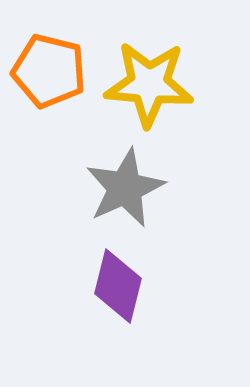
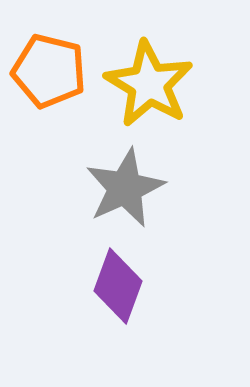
yellow star: rotated 26 degrees clockwise
purple diamond: rotated 6 degrees clockwise
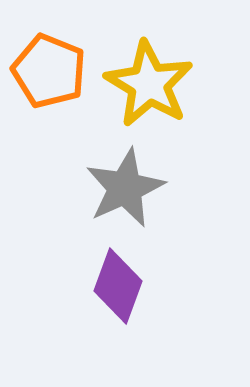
orange pentagon: rotated 8 degrees clockwise
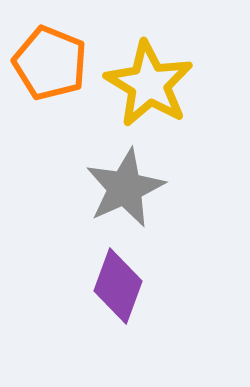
orange pentagon: moved 1 px right, 8 px up
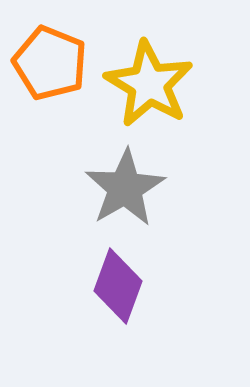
gray star: rotated 6 degrees counterclockwise
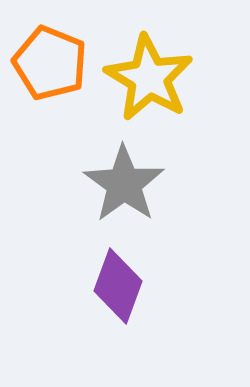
yellow star: moved 6 px up
gray star: moved 1 px left, 4 px up; rotated 6 degrees counterclockwise
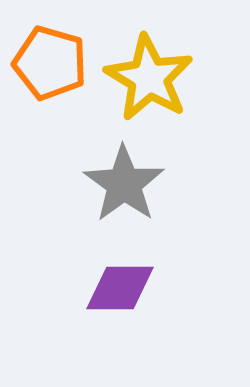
orange pentagon: rotated 6 degrees counterclockwise
purple diamond: moved 2 px right, 2 px down; rotated 70 degrees clockwise
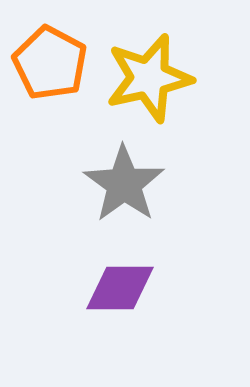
orange pentagon: rotated 12 degrees clockwise
yellow star: rotated 28 degrees clockwise
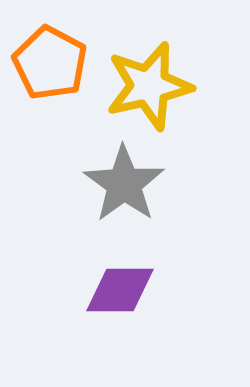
yellow star: moved 8 px down
purple diamond: moved 2 px down
